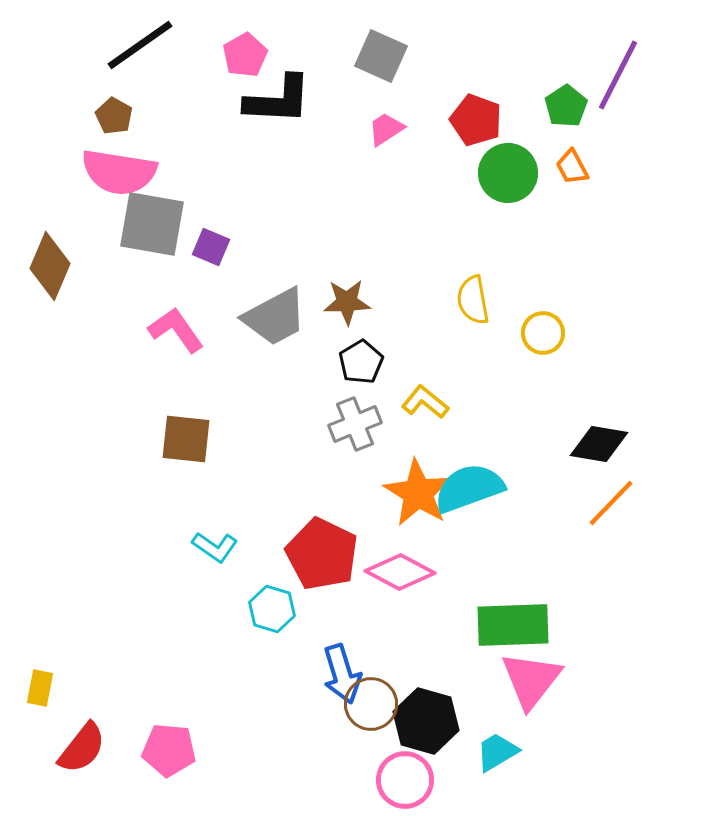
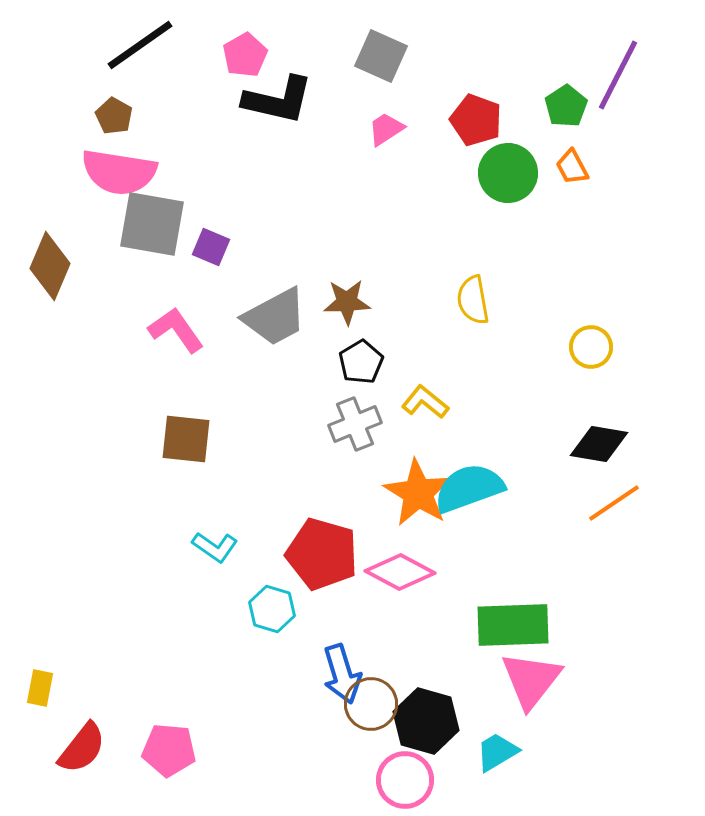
black L-shape at (278, 100): rotated 10 degrees clockwise
yellow circle at (543, 333): moved 48 px right, 14 px down
orange line at (611, 503): moved 3 px right; rotated 12 degrees clockwise
red pentagon at (322, 554): rotated 10 degrees counterclockwise
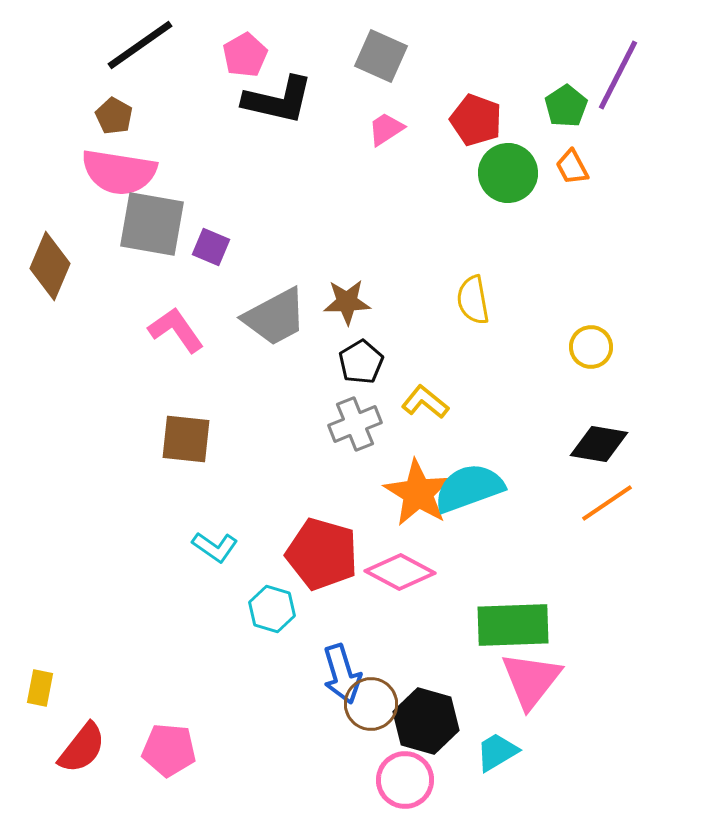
orange line at (614, 503): moved 7 px left
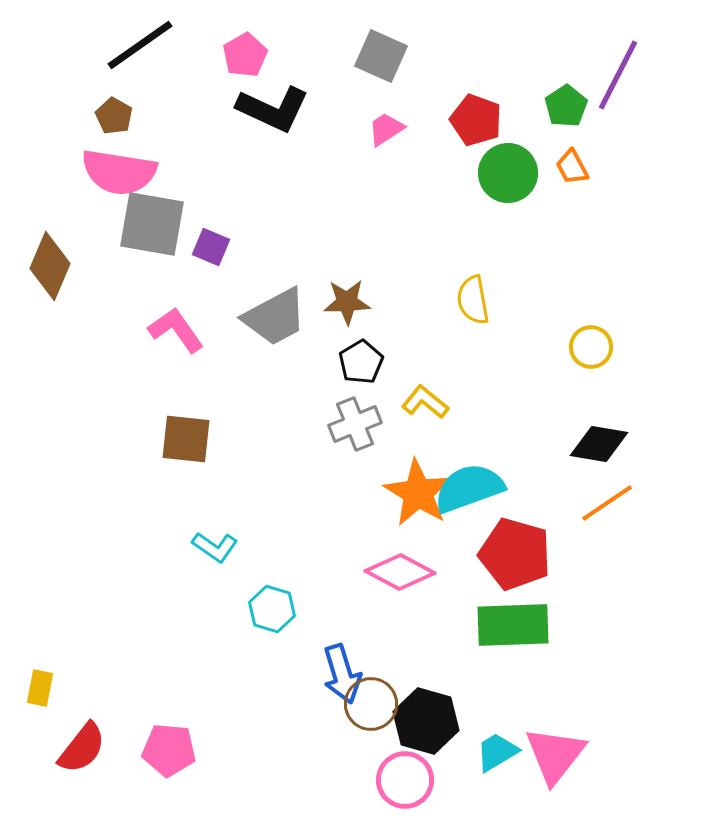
black L-shape at (278, 100): moved 5 px left, 9 px down; rotated 12 degrees clockwise
red pentagon at (322, 554): moved 193 px right
pink triangle at (531, 680): moved 24 px right, 75 px down
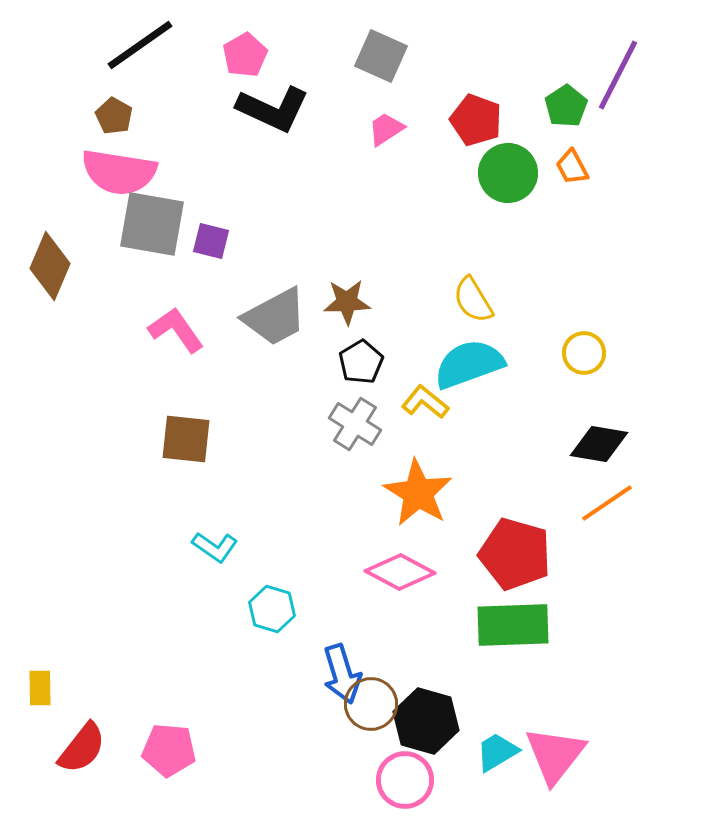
purple square at (211, 247): moved 6 px up; rotated 9 degrees counterclockwise
yellow semicircle at (473, 300): rotated 21 degrees counterclockwise
yellow circle at (591, 347): moved 7 px left, 6 px down
gray cross at (355, 424): rotated 36 degrees counterclockwise
cyan semicircle at (469, 488): moved 124 px up
yellow rectangle at (40, 688): rotated 12 degrees counterclockwise
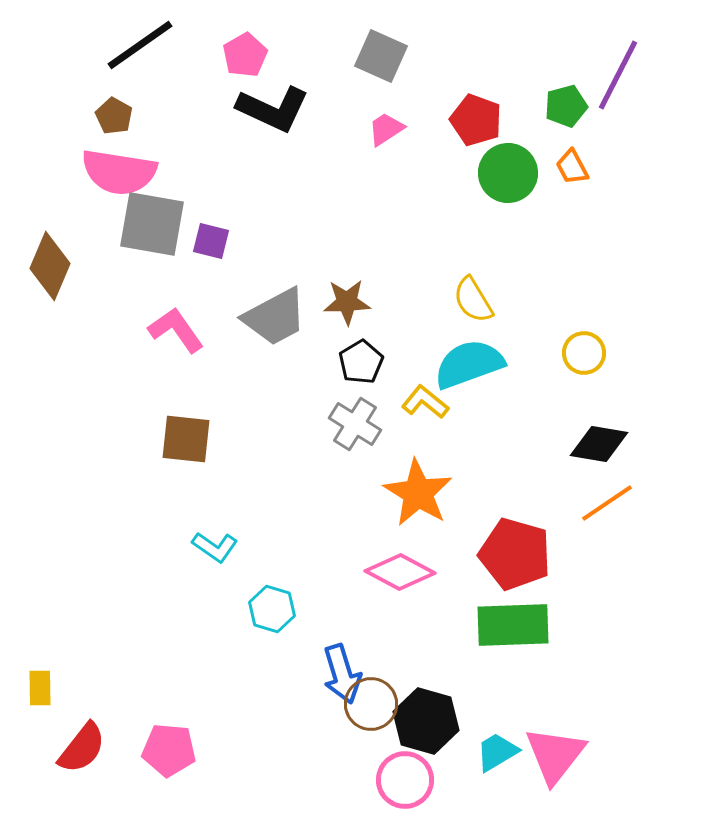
green pentagon at (566, 106): rotated 18 degrees clockwise
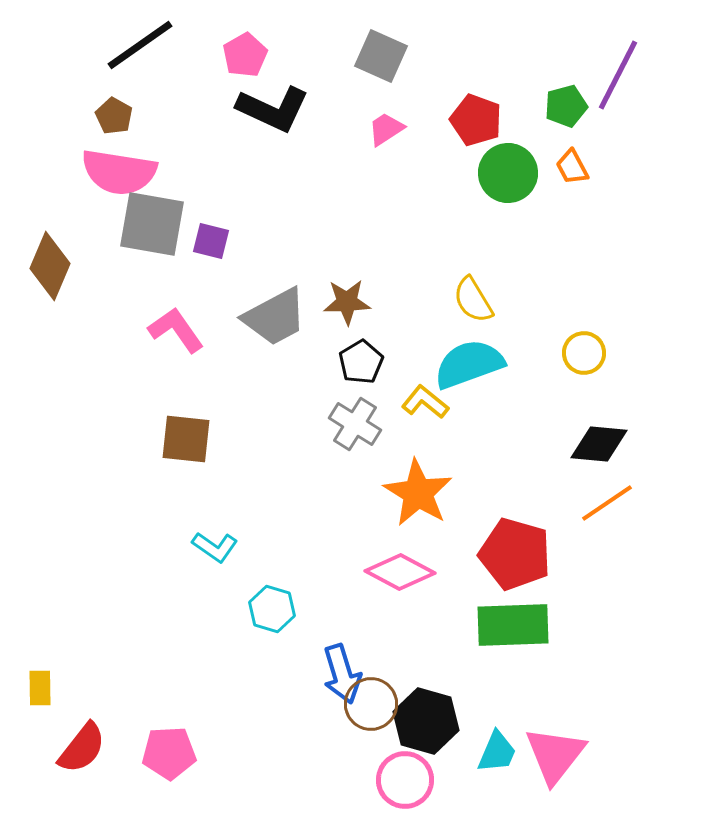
black diamond at (599, 444): rotated 4 degrees counterclockwise
pink pentagon at (169, 750): moved 3 px down; rotated 8 degrees counterclockwise
cyan trapezoid at (497, 752): rotated 144 degrees clockwise
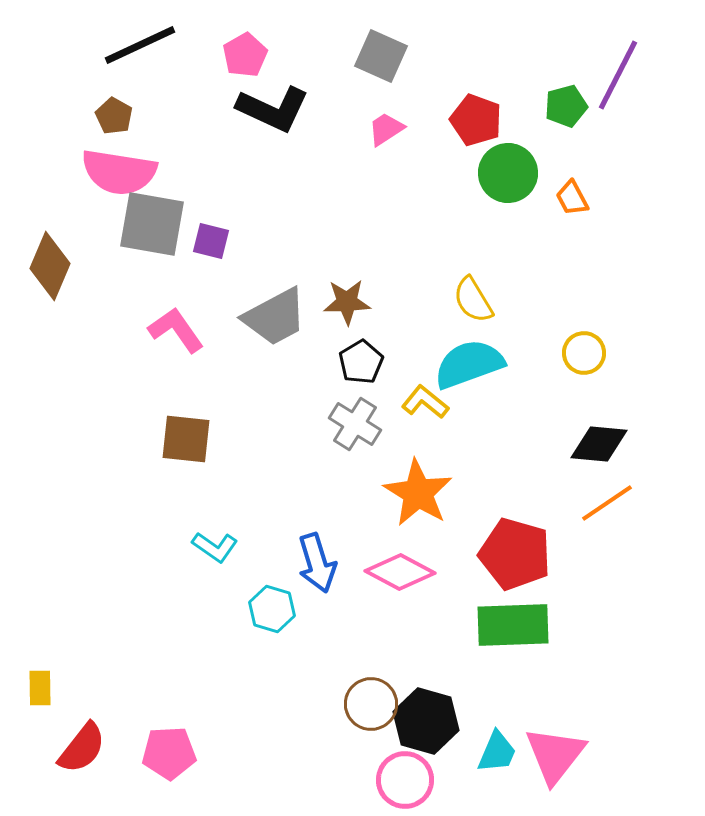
black line at (140, 45): rotated 10 degrees clockwise
orange trapezoid at (572, 167): moved 31 px down
blue arrow at (342, 674): moved 25 px left, 111 px up
